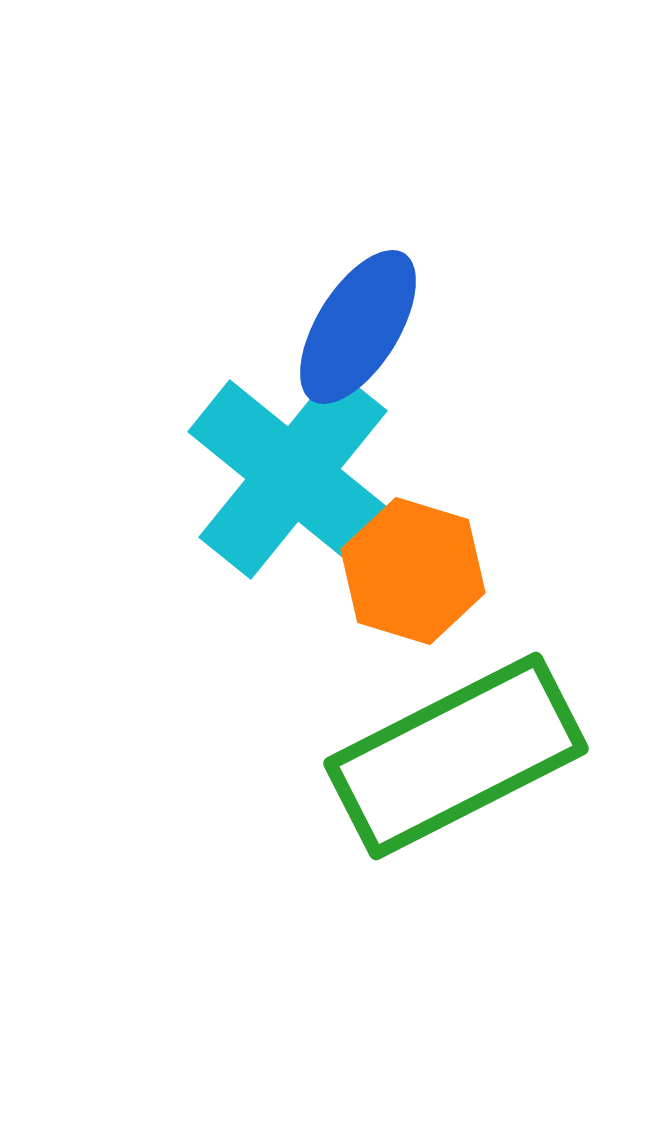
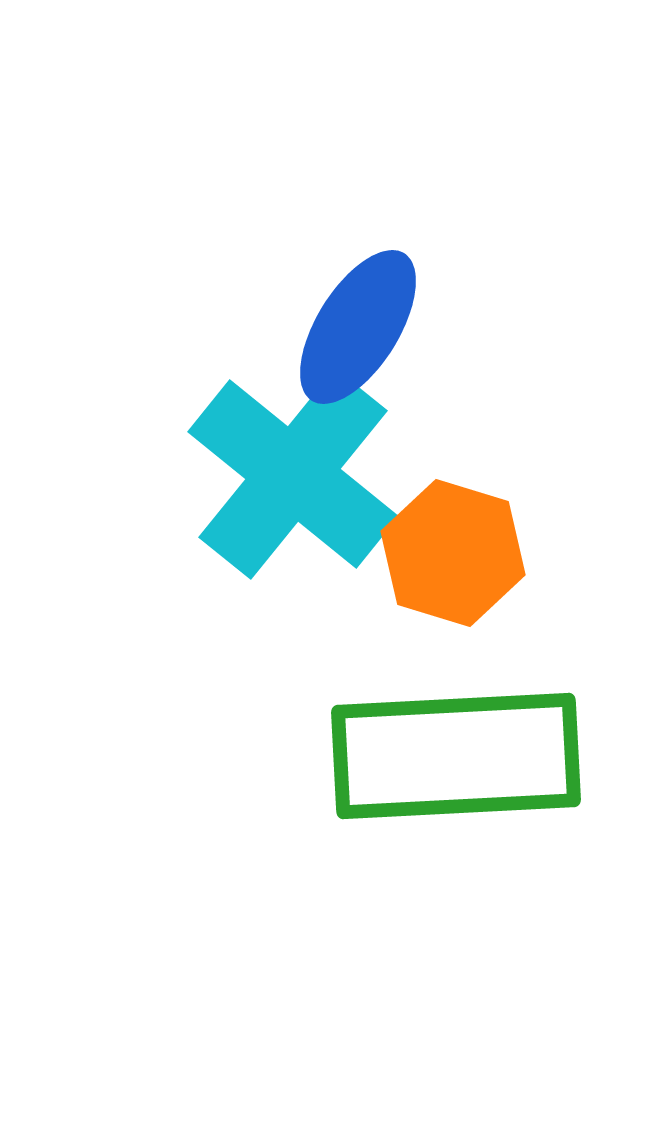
orange hexagon: moved 40 px right, 18 px up
green rectangle: rotated 24 degrees clockwise
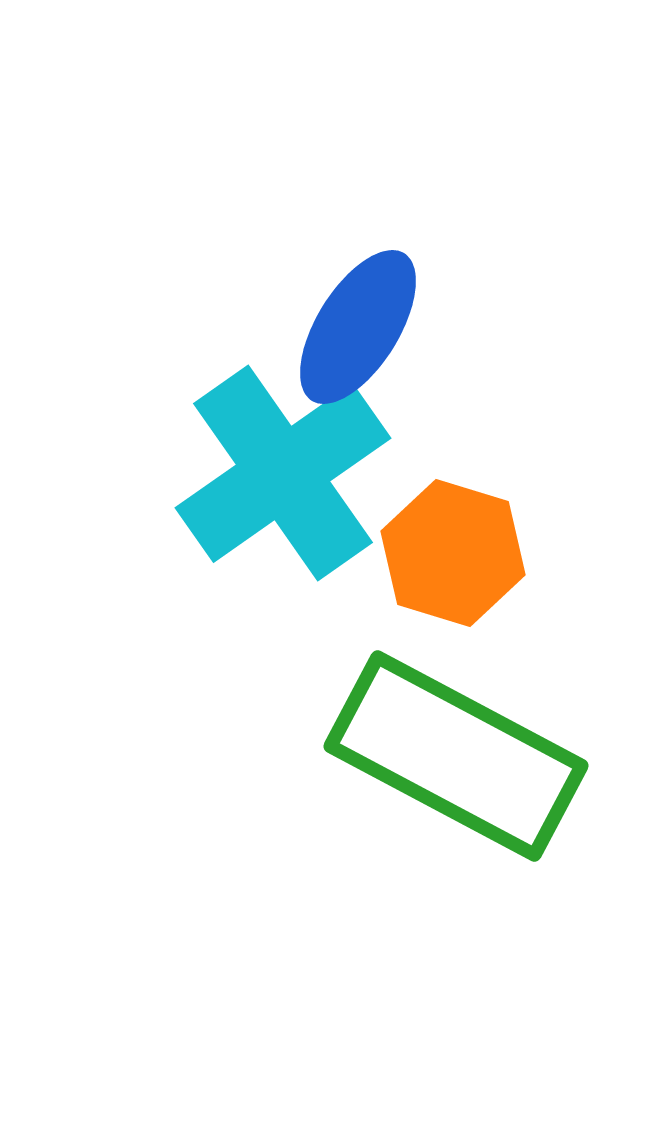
cyan cross: moved 10 px left, 1 px up; rotated 16 degrees clockwise
green rectangle: rotated 31 degrees clockwise
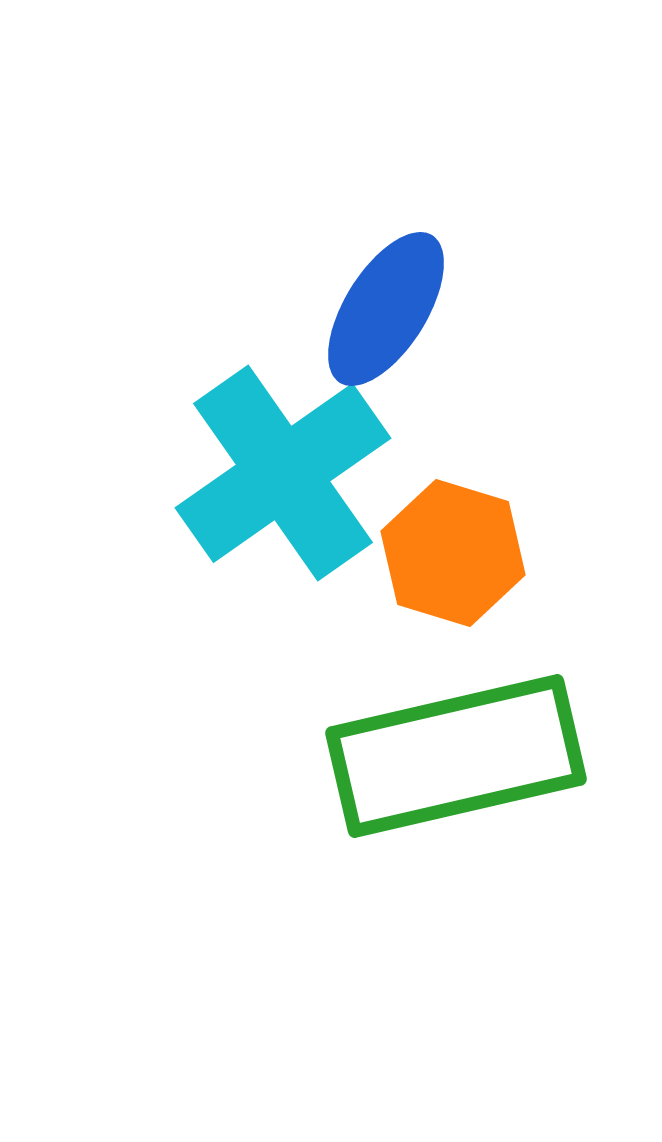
blue ellipse: moved 28 px right, 18 px up
green rectangle: rotated 41 degrees counterclockwise
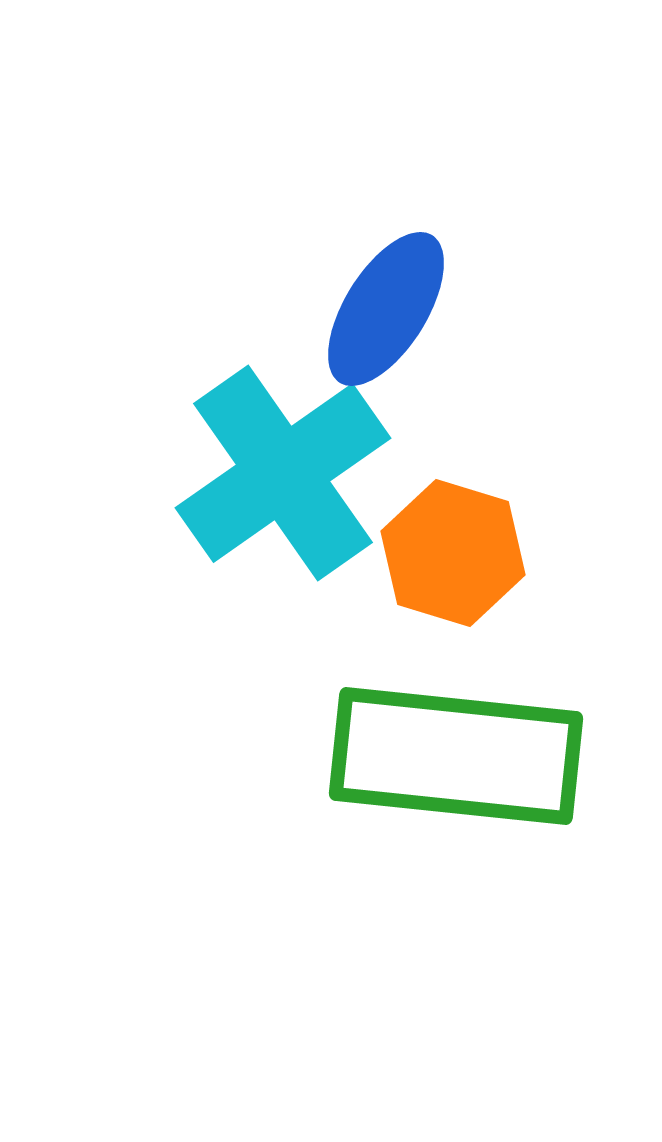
green rectangle: rotated 19 degrees clockwise
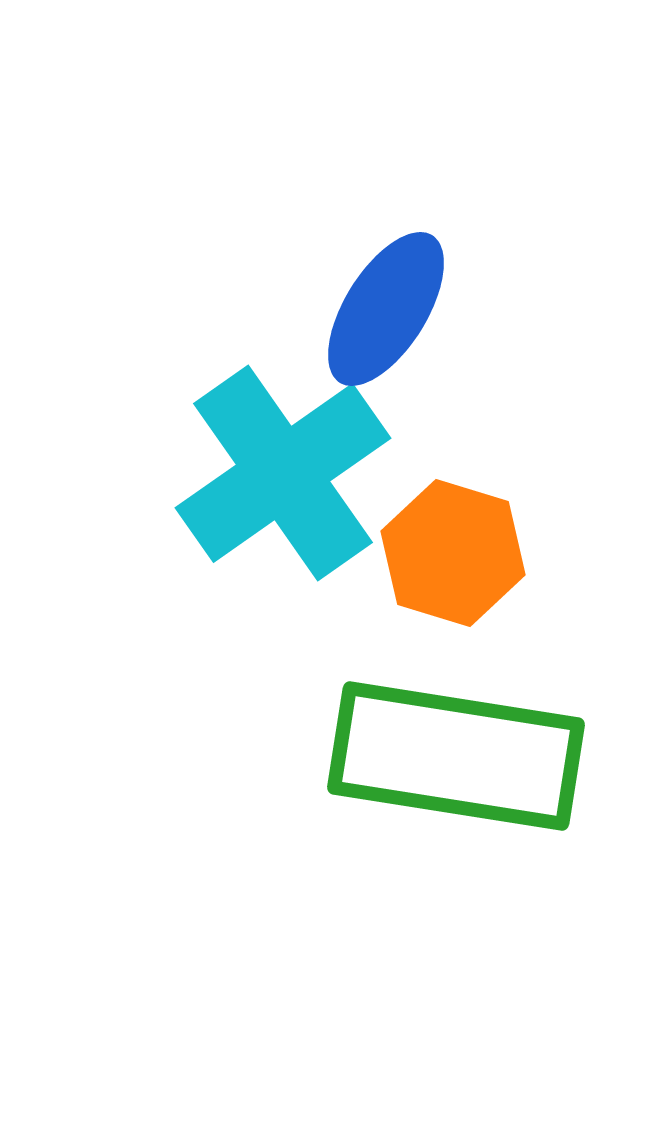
green rectangle: rotated 3 degrees clockwise
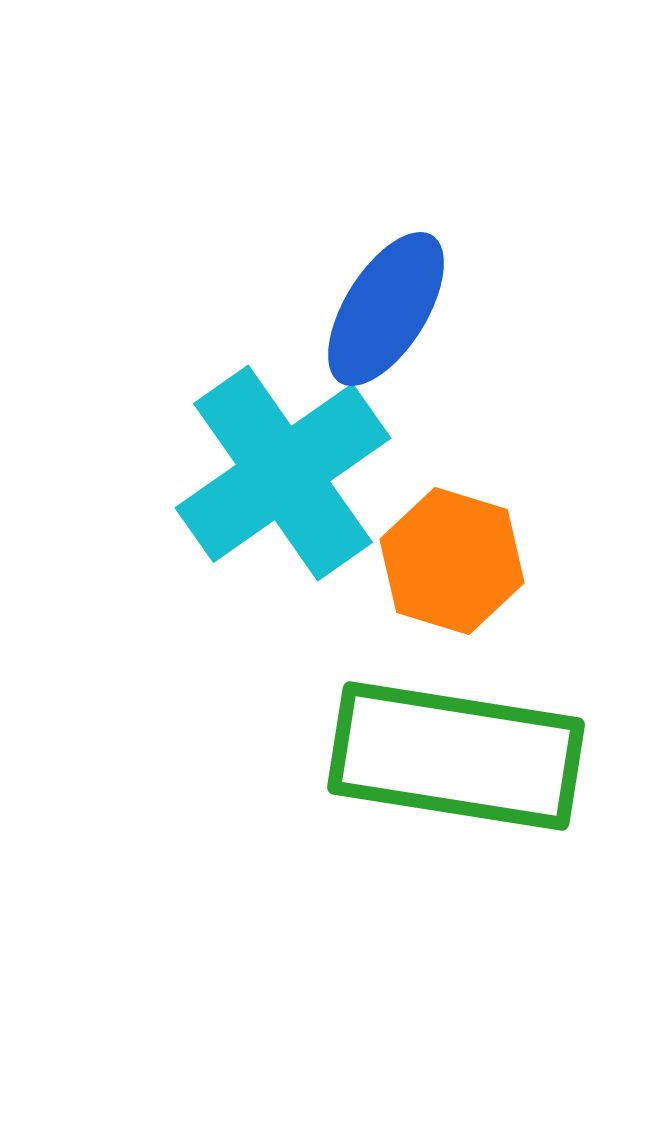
orange hexagon: moved 1 px left, 8 px down
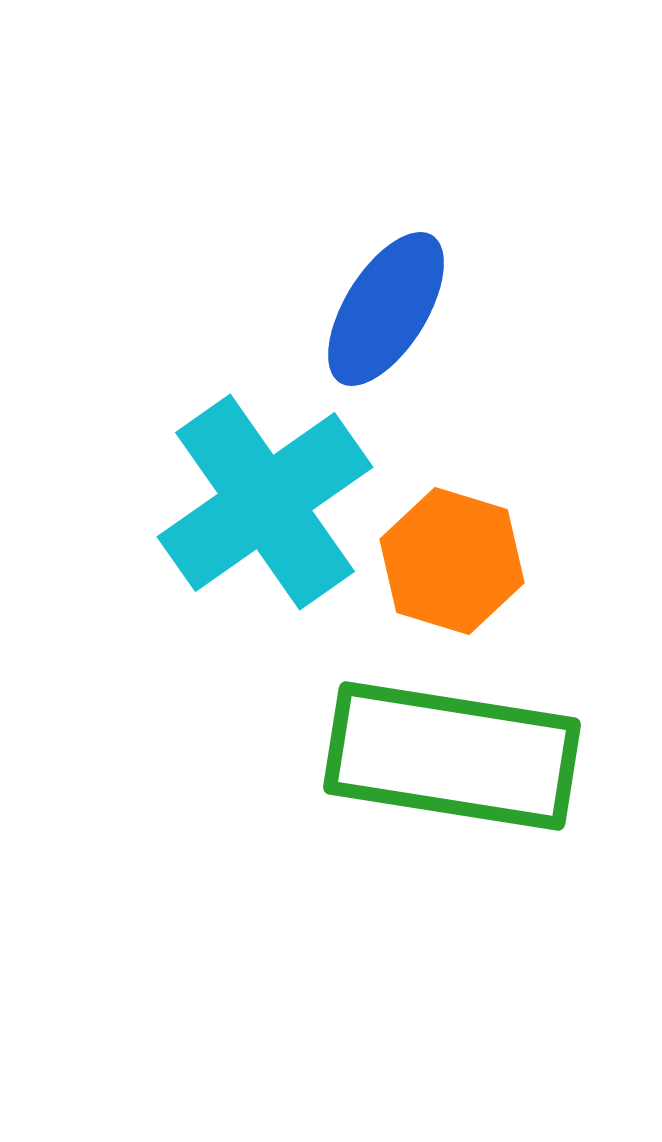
cyan cross: moved 18 px left, 29 px down
green rectangle: moved 4 px left
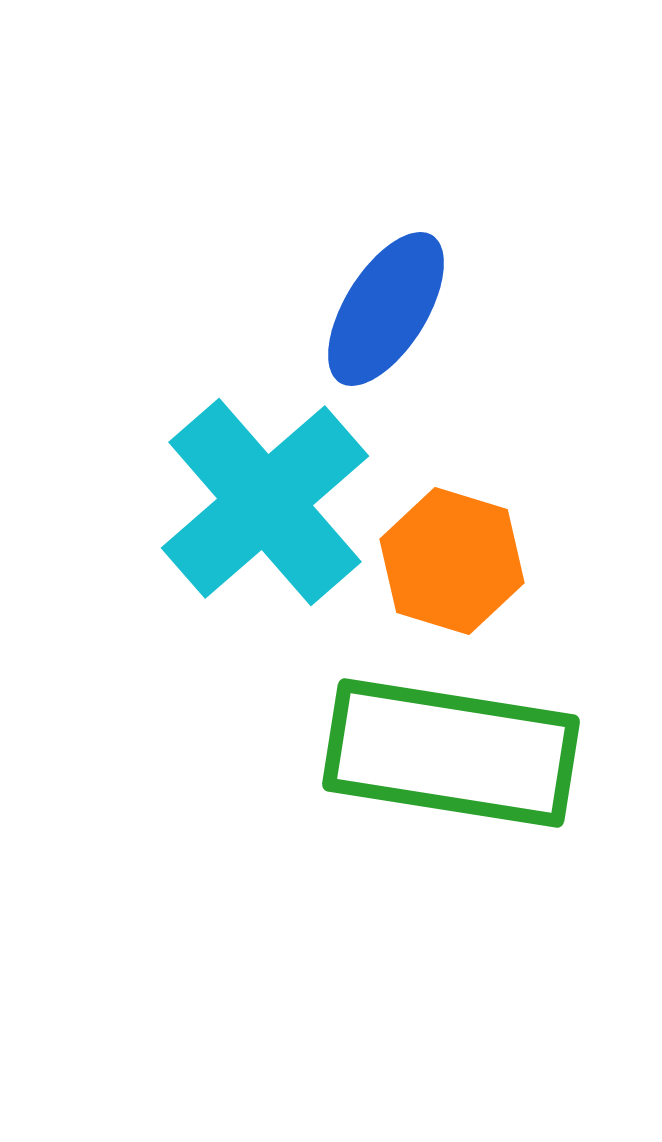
cyan cross: rotated 6 degrees counterclockwise
green rectangle: moved 1 px left, 3 px up
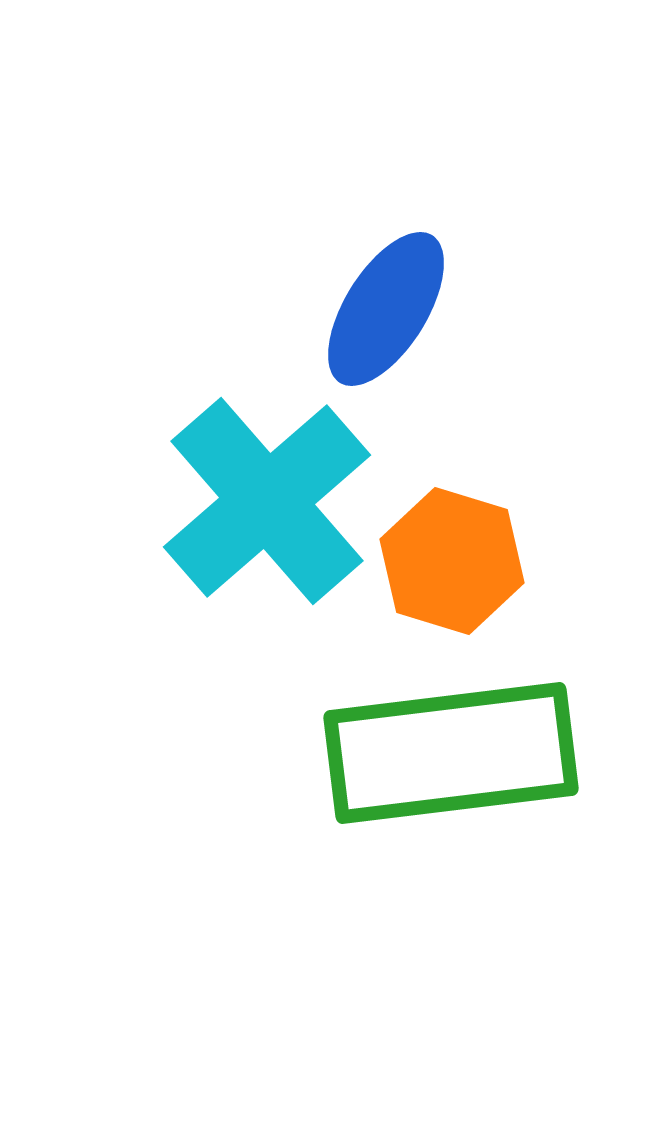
cyan cross: moved 2 px right, 1 px up
green rectangle: rotated 16 degrees counterclockwise
